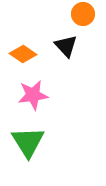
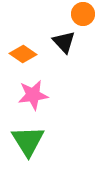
black triangle: moved 2 px left, 4 px up
green triangle: moved 1 px up
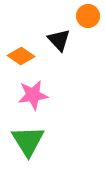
orange circle: moved 5 px right, 2 px down
black triangle: moved 5 px left, 2 px up
orange diamond: moved 2 px left, 2 px down
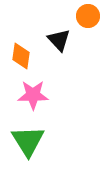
orange diamond: rotated 64 degrees clockwise
pink star: rotated 8 degrees clockwise
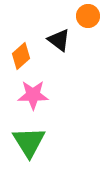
black triangle: rotated 10 degrees counterclockwise
orange diamond: rotated 40 degrees clockwise
green triangle: moved 1 px right, 1 px down
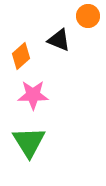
black triangle: rotated 15 degrees counterclockwise
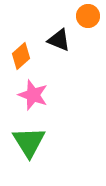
pink star: rotated 20 degrees clockwise
